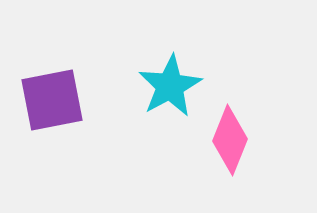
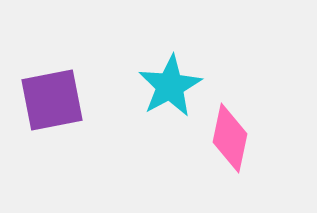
pink diamond: moved 2 px up; rotated 10 degrees counterclockwise
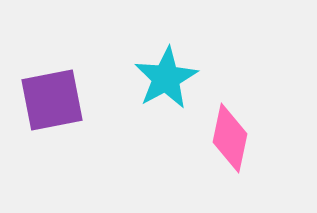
cyan star: moved 4 px left, 8 px up
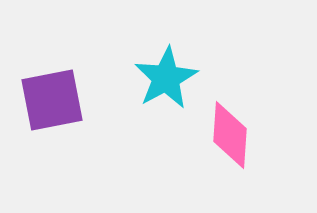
pink diamond: moved 3 px up; rotated 8 degrees counterclockwise
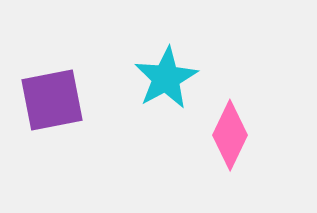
pink diamond: rotated 22 degrees clockwise
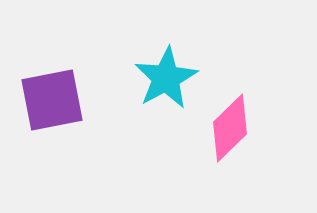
pink diamond: moved 7 px up; rotated 20 degrees clockwise
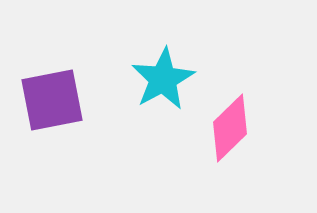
cyan star: moved 3 px left, 1 px down
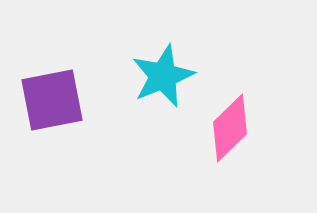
cyan star: moved 3 px up; rotated 6 degrees clockwise
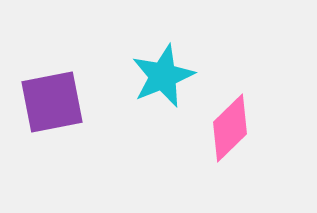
purple square: moved 2 px down
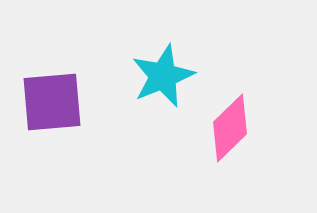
purple square: rotated 6 degrees clockwise
